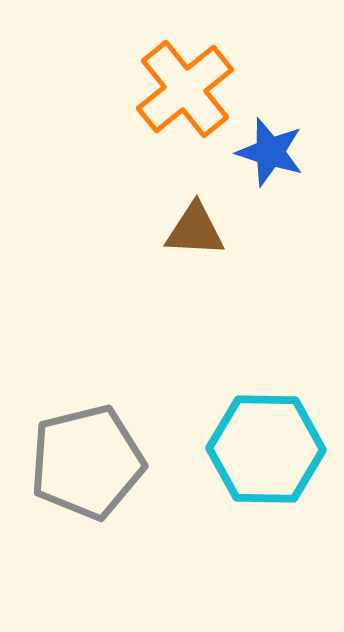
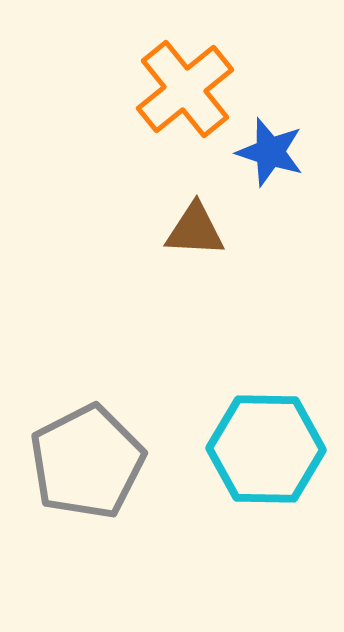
gray pentagon: rotated 13 degrees counterclockwise
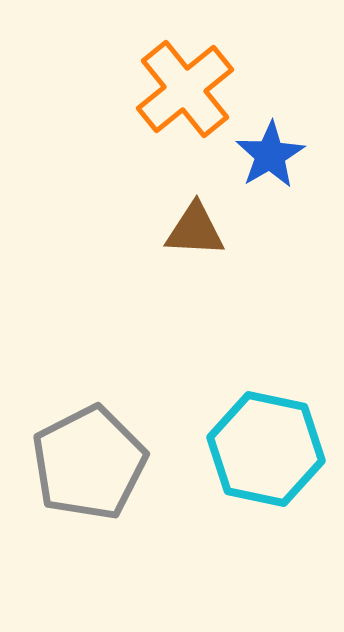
blue star: moved 3 px down; rotated 24 degrees clockwise
cyan hexagon: rotated 11 degrees clockwise
gray pentagon: moved 2 px right, 1 px down
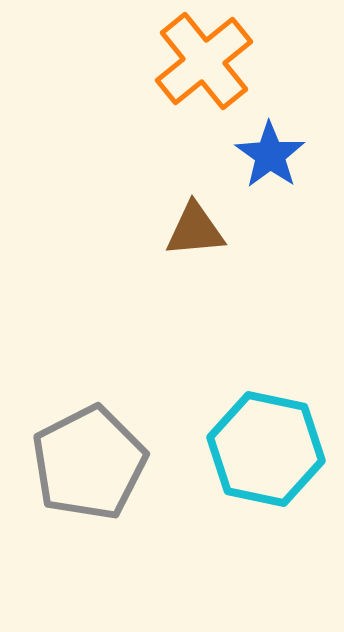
orange cross: moved 19 px right, 28 px up
blue star: rotated 6 degrees counterclockwise
brown triangle: rotated 8 degrees counterclockwise
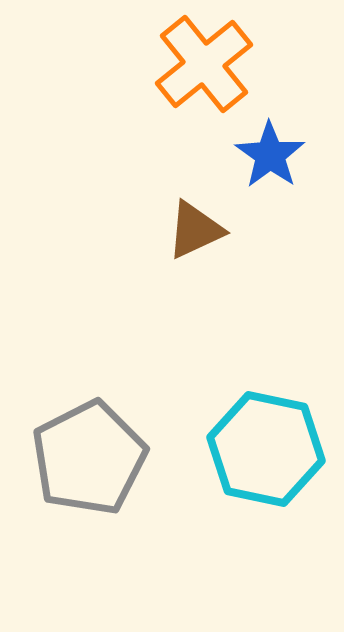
orange cross: moved 3 px down
brown triangle: rotated 20 degrees counterclockwise
gray pentagon: moved 5 px up
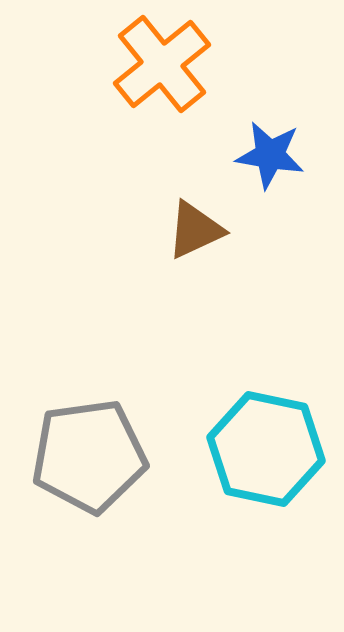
orange cross: moved 42 px left
blue star: rotated 26 degrees counterclockwise
gray pentagon: moved 2 px up; rotated 19 degrees clockwise
